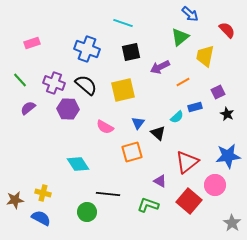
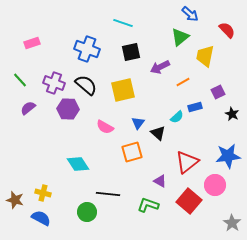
black star: moved 5 px right
brown star: rotated 24 degrees clockwise
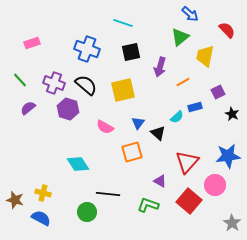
purple arrow: rotated 48 degrees counterclockwise
purple hexagon: rotated 15 degrees clockwise
red triangle: rotated 10 degrees counterclockwise
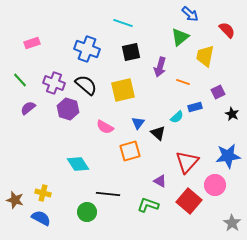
orange line: rotated 48 degrees clockwise
orange square: moved 2 px left, 1 px up
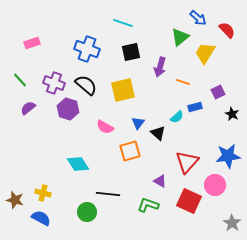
blue arrow: moved 8 px right, 4 px down
yellow trapezoid: moved 3 px up; rotated 20 degrees clockwise
red square: rotated 15 degrees counterclockwise
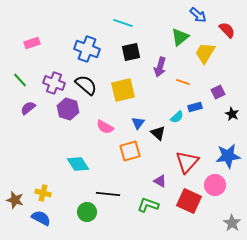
blue arrow: moved 3 px up
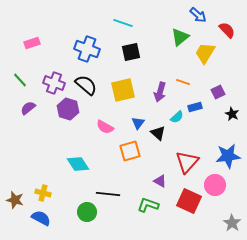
purple arrow: moved 25 px down
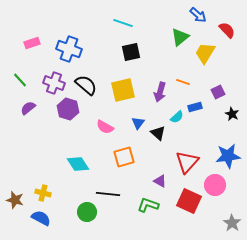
blue cross: moved 18 px left
orange square: moved 6 px left, 6 px down
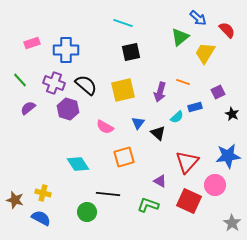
blue arrow: moved 3 px down
blue cross: moved 3 px left, 1 px down; rotated 20 degrees counterclockwise
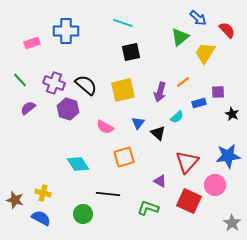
blue cross: moved 19 px up
orange line: rotated 56 degrees counterclockwise
purple square: rotated 24 degrees clockwise
blue rectangle: moved 4 px right, 4 px up
green L-shape: moved 3 px down
green circle: moved 4 px left, 2 px down
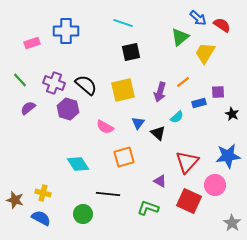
red semicircle: moved 5 px left, 5 px up; rotated 12 degrees counterclockwise
